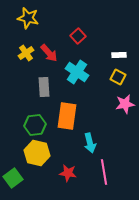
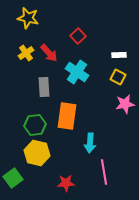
cyan arrow: rotated 18 degrees clockwise
red star: moved 2 px left, 10 px down; rotated 12 degrees counterclockwise
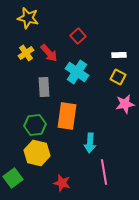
red star: moved 4 px left; rotated 18 degrees clockwise
